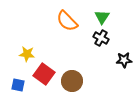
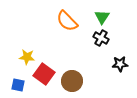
yellow star: moved 3 px down
black star: moved 4 px left, 4 px down
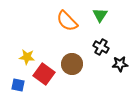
green triangle: moved 2 px left, 2 px up
black cross: moved 9 px down
brown circle: moved 17 px up
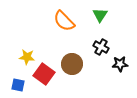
orange semicircle: moved 3 px left
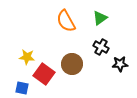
green triangle: moved 3 px down; rotated 21 degrees clockwise
orange semicircle: moved 2 px right; rotated 15 degrees clockwise
blue square: moved 4 px right, 3 px down
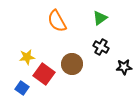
orange semicircle: moved 9 px left
yellow star: rotated 14 degrees counterclockwise
black star: moved 4 px right, 3 px down
blue square: rotated 24 degrees clockwise
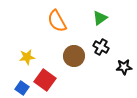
brown circle: moved 2 px right, 8 px up
red square: moved 1 px right, 6 px down
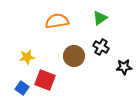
orange semicircle: rotated 110 degrees clockwise
red square: rotated 15 degrees counterclockwise
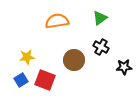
brown circle: moved 4 px down
blue square: moved 1 px left, 8 px up; rotated 24 degrees clockwise
